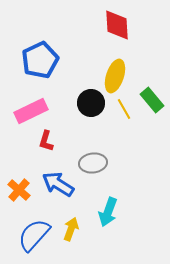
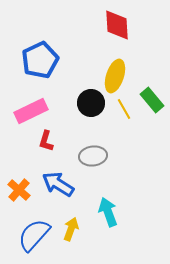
gray ellipse: moved 7 px up
cyan arrow: rotated 140 degrees clockwise
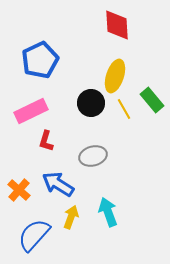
gray ellipse: rotated 8 degrees counterclockwise
yellow arrow: moved 12 px up
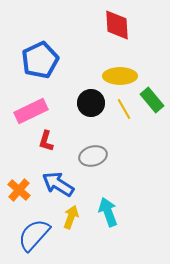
yellow ellipse: moved 5 px right; rotated 72 degrees clockwise
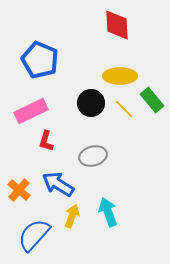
blue pentagon: rotated 24 degrees counterclockwise
yellow line: rotated 15 degrees counterclockwise
yellow arrow: moved 1 px right, 1 px up
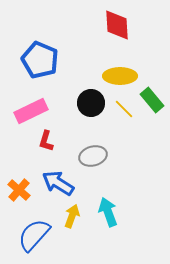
blue arrow: moved 1 px up
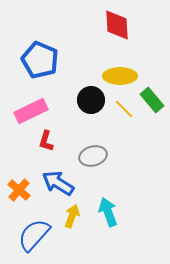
black circle: moved 3 px up
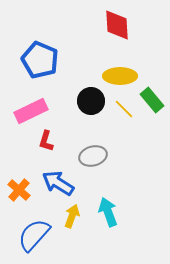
black circle: moved 1 px down
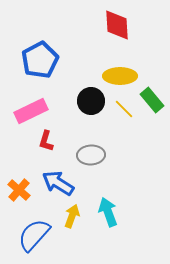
blue pentagon: rotated 21 degrees clockwise
gray ellipse: moved 2 px left, 1 px up; rotated 12 degrees clockwise
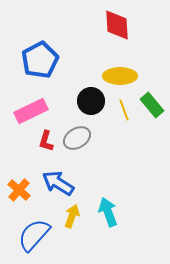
green rectangle: moved 5 px down
yellow line: moved 1 px down; rotated 25 degrees clockwise
gray ellipse: moved 14 px left, 17 px up; rotated 28 degrees counterclockwise
